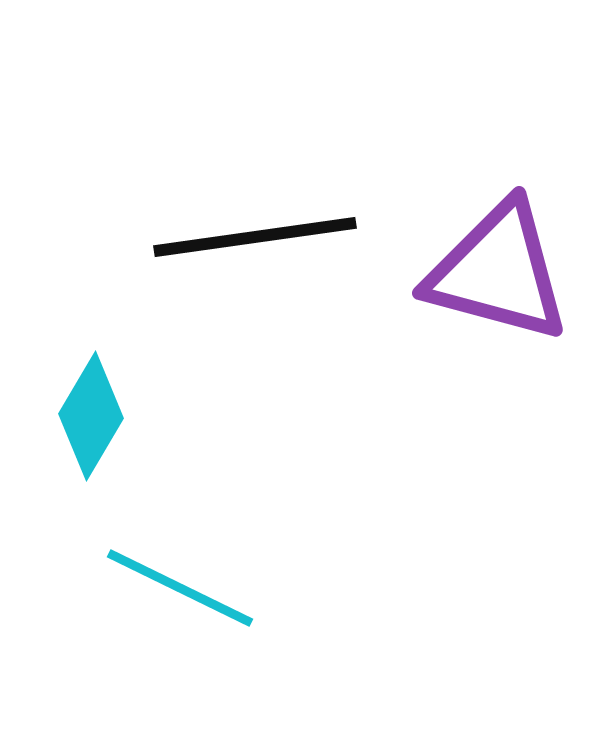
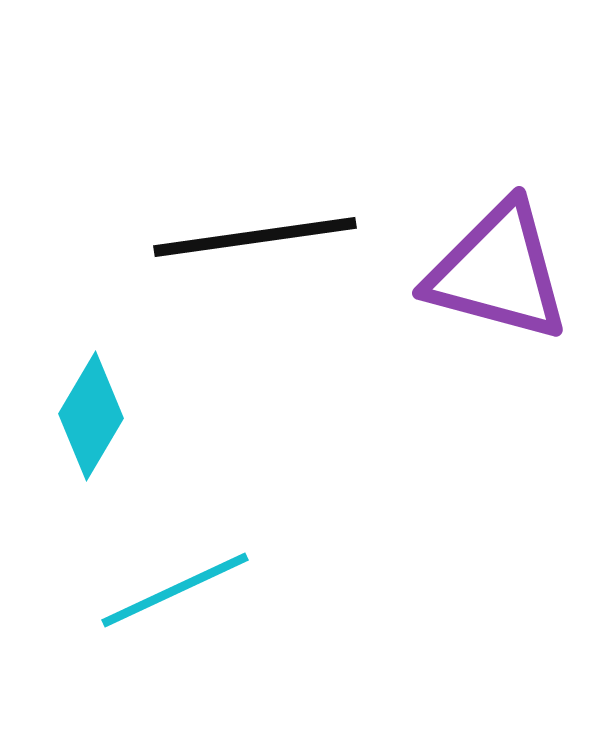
cyan line: moved 5 px left, 2 px down; rotated 51 degrees counterclockwise
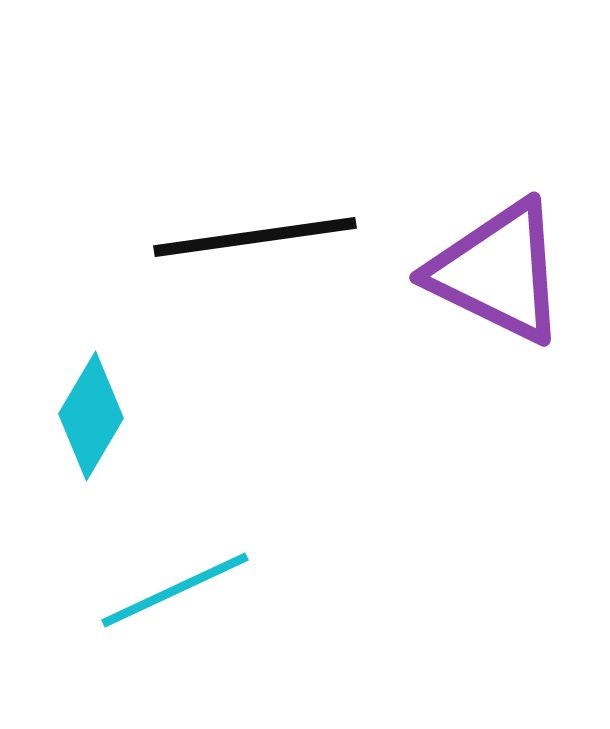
purple triangle: rotated 11 degrees clockwise
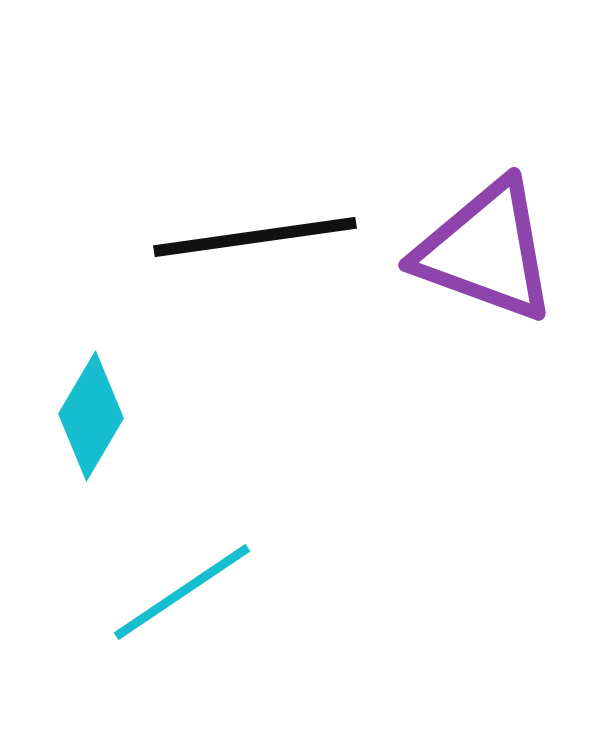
purple triangle: moved 12 px left, 21 px up; rotated 6 degrees counterclockwise
cyan line: moved 7 px right, 2 px down; rotated 9 degrees counterclockwise
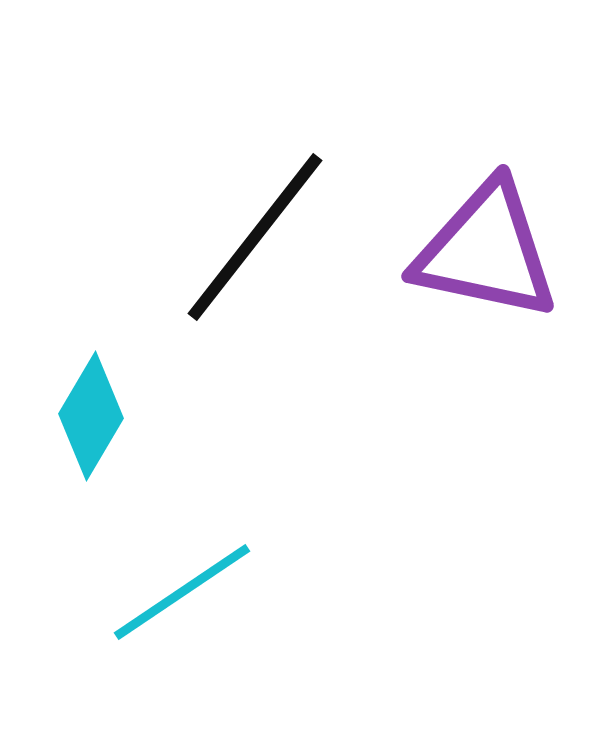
black line: rotated 44 degrees counterclockwise
purple triangle: rotated 8 degrees counterclockwise
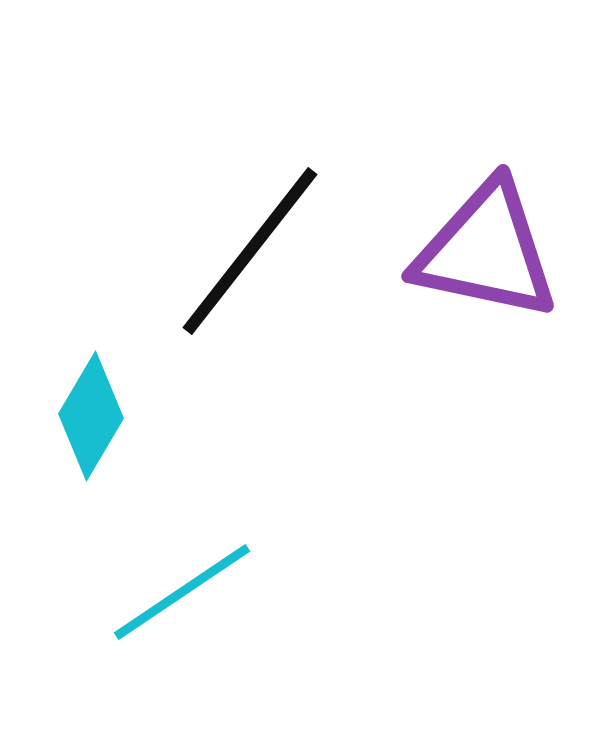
black line: moved 5 px left, 14 px down
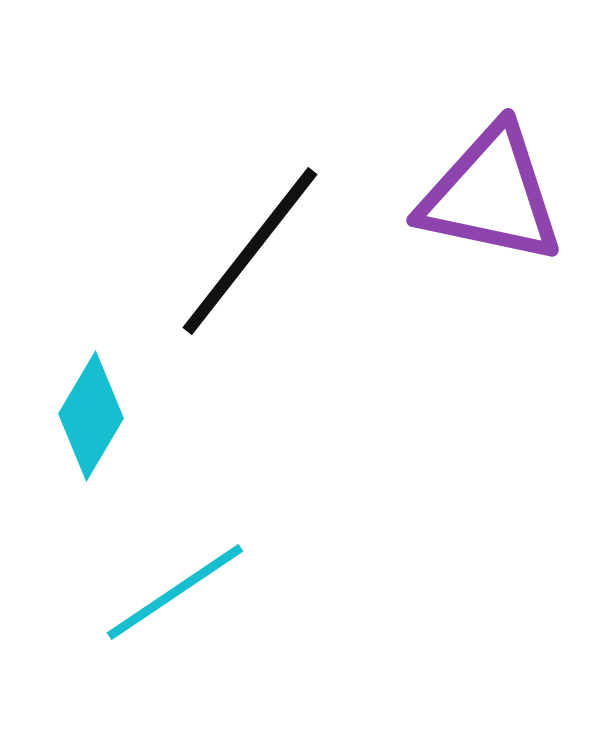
purple triangle: moved 5 px right, 56 px up
cyan line: moved 7 px left
